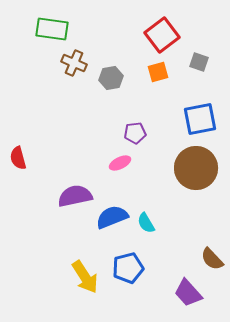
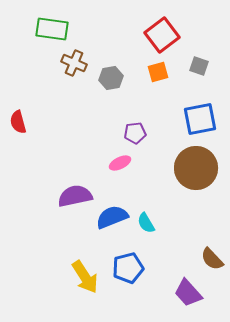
gray square: moved 4 px down
red semicircle: moved 36 px up
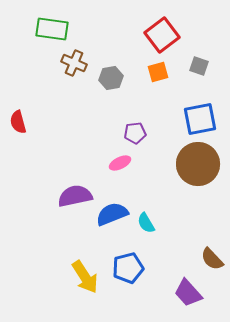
brown circle: moved 2 px right, 4 px up
blue semicircle: moved 3 px up
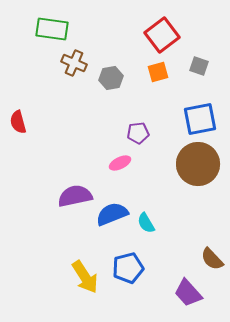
purple pentagon: moved 3 px right
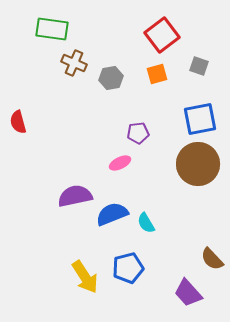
orange square: moved 1 px left, 2 px down
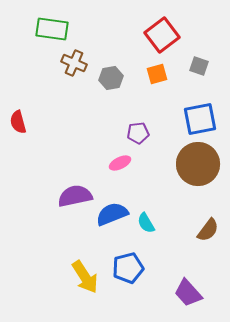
brown semicircle: moved 4 px left, 29 px up; rotated 100 degrees counterclockwise
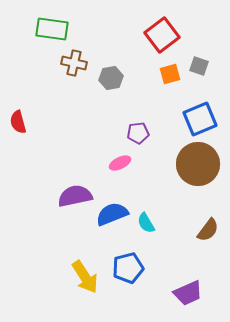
brown cross: rotated 10 degrees counterclockwise
orange square: moved 13 px right
blue square: rotated 12 degrees counterclockwise
purple trapezoid: rotated 72 degrees counterclockwise
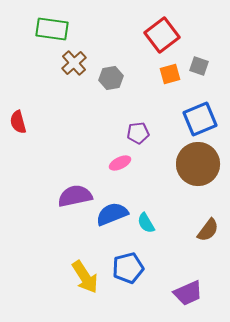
brown cross: rotated 35 degrees clockwise
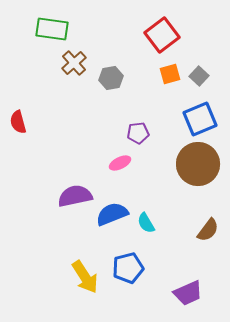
gray square: moved 10 px down; rotated 24 degrees clockwise
